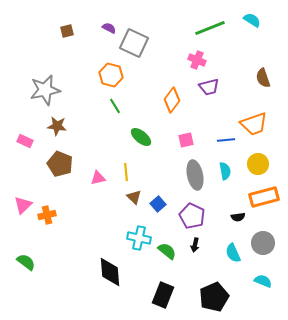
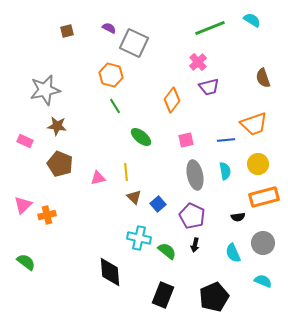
pink cross at (197, 60): moved 1 px right, 2 px down; rotated 24 degrees clockwise
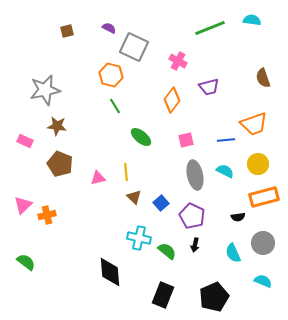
cyan semicircle at (252, 20): rotated 24 degrees counterclockwise
gray square at (134, 43): moved 4 px down
pink cross at (198, 62): moved 20 px left, 1 px up; rotated 18 degrees counterclockwise
cyan semicircle at (225, 171): rotated 54 degrees counterclockwise
blue square at (158, 204): moved 3 px right, 1 px up
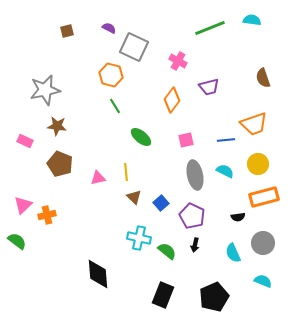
green semicircle at (26, 262): moved 9 px left, 21 px up
black diamond at (110, 272): moved 12 px left, 2 px down
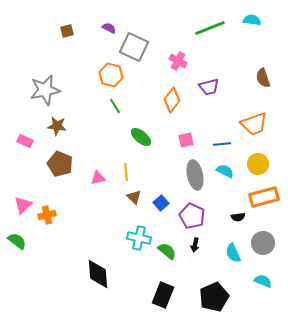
blue line at (226, 140): moved 4 px left, 4 px down
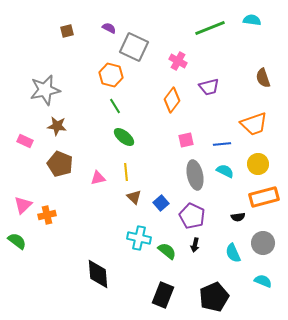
green ellipse at (141, 137): moved 17 px left
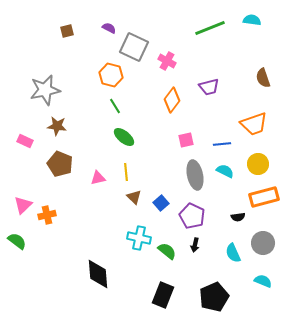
pink cross at (178, 61): moved 11 px left
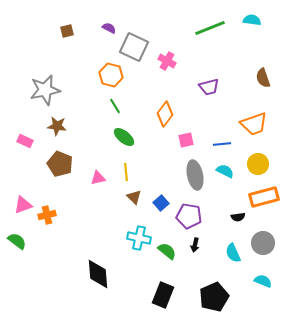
orange diamond at (172, 100): moved 7 px left, 14 px down
pink triangle at (23, 205): rotated 24 degrees clockwise
purple pentagon at (192, 216): moved 3 px left; rotated 15 degrees counterclockwise
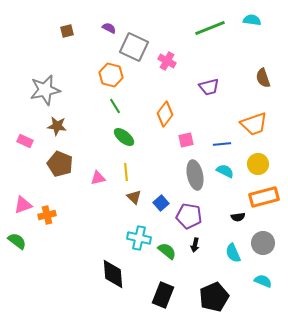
black diamond at (98, 274): moved 15 px right
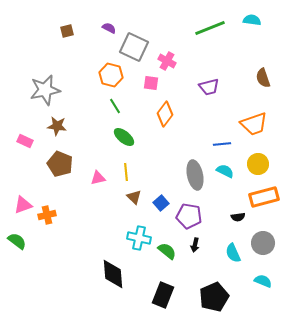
pink square at (186, 140): moved 35 px left, 57 px up; rotated 21 degrees clockwise
